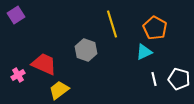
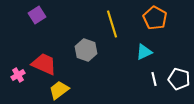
purple square: moved 21 px right
orange pentagon: moved 10 px up
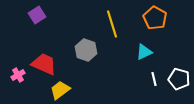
yellow trapezoid: moved 1 px right
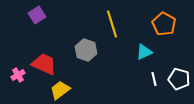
orange pentagon: moved 9 px right, 6 px down
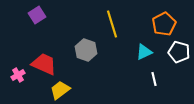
orange pentagon: rotated 15 degrees clockwise
white pentagon: moved 27 px up
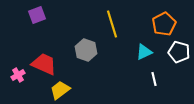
purple square: rotated 12 degrees clockwise
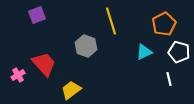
yellow line: moved 1 px left, 3 px up
gray hexagon: moved 4 px up
red trapezoid: rotated 24 degrees clockwise
white line: moved 15 px right
yellow trapezoid: moved 11 px right
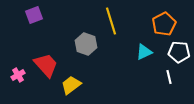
purple square: moved 3 px left
gray hexagon: moved 2 px up
white pentagon: rotated 10 degrees counterclockwise
red trapezoid: moved 2 px right, 1 px down
white line: moved 2 px up
yellow trapezoid: moved 5 px up
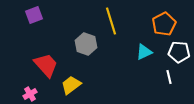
pink cross: moved 12 px right, 19 px down
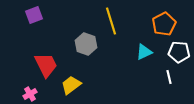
red trapezoid: rotated 16 degrees clockwise
